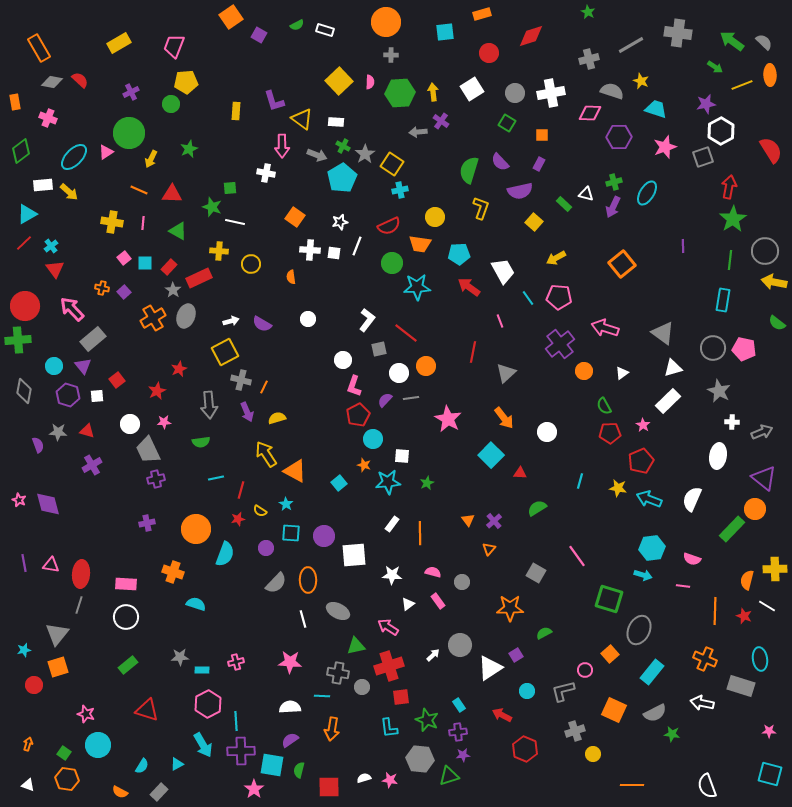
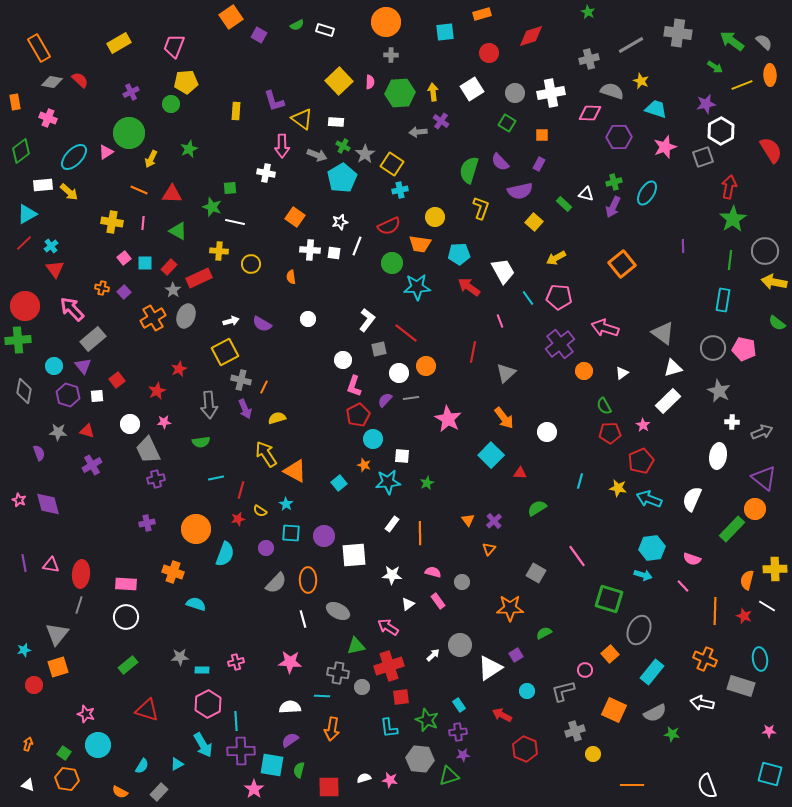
purple arrow at (247, 412): moved 2 px left, 3 px up
purple semicircle at (38, 445): moved 1 px right, 8 px down
pink line at (683, 586): rotated 40 degrees clockwise
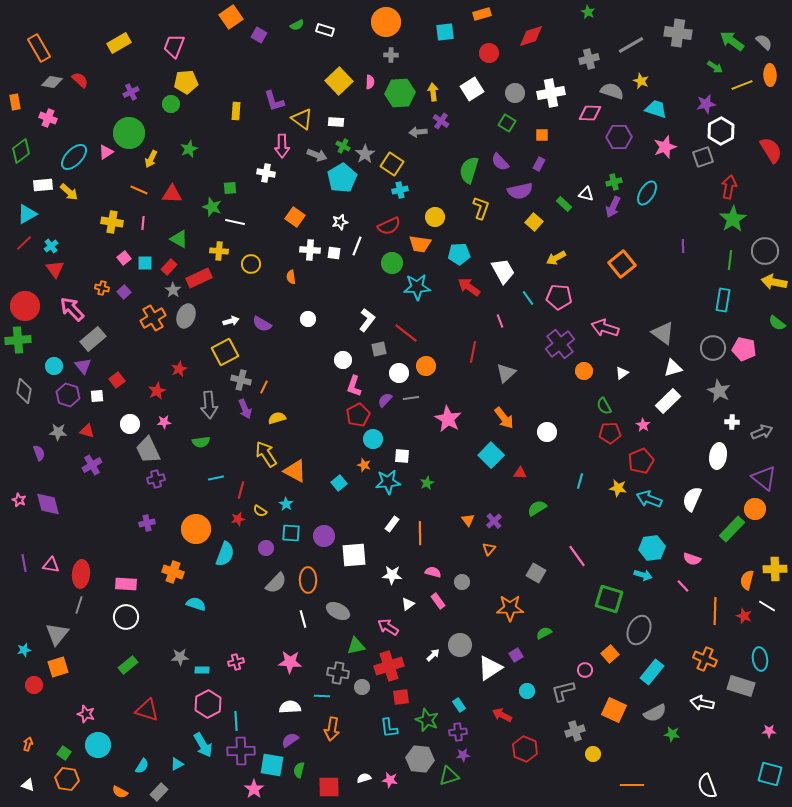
green triangle at (178, 231): moved 1 px right, 8 px down
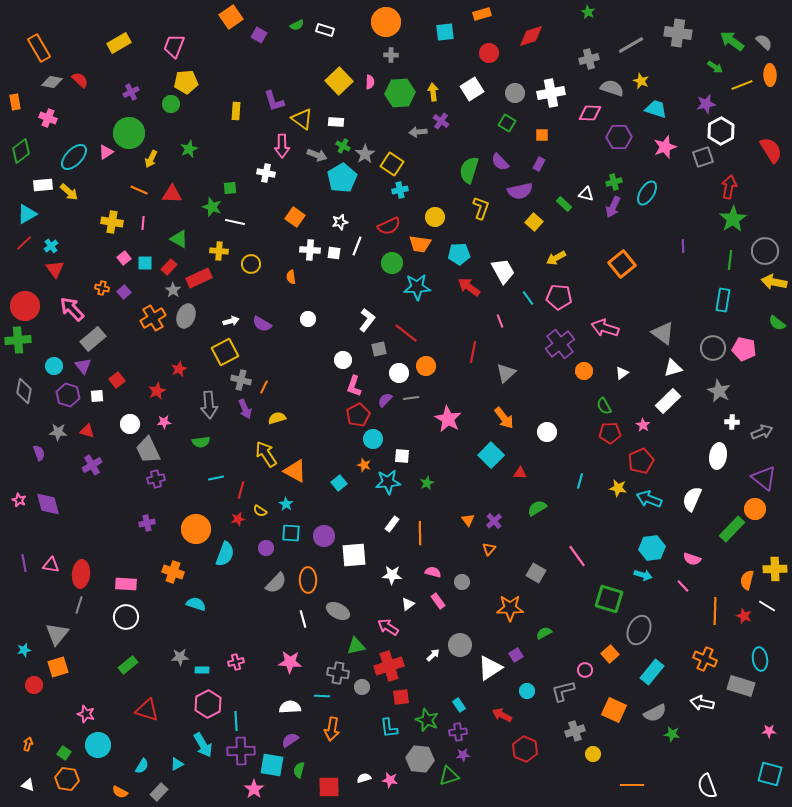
gray semicircle at (612, 91): moved 3 px up
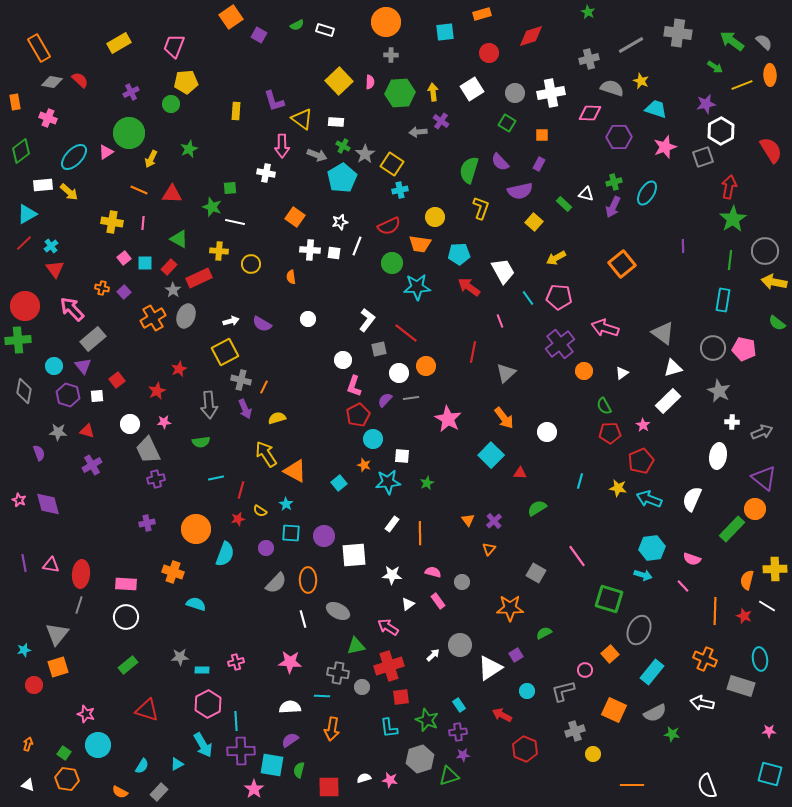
gray hexagon at (420, 759): rotated 24 degrees counterclockwise
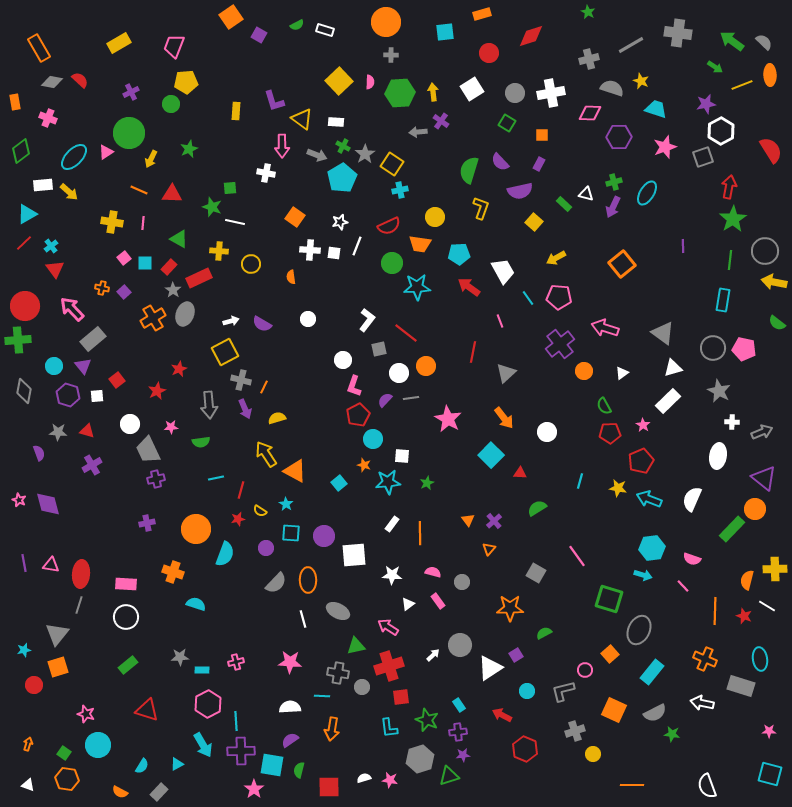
gray ellipse at (186, 316): moved 1 px left, 2 px up
pink star at (164, 422): moved 7 px right, 5 px down
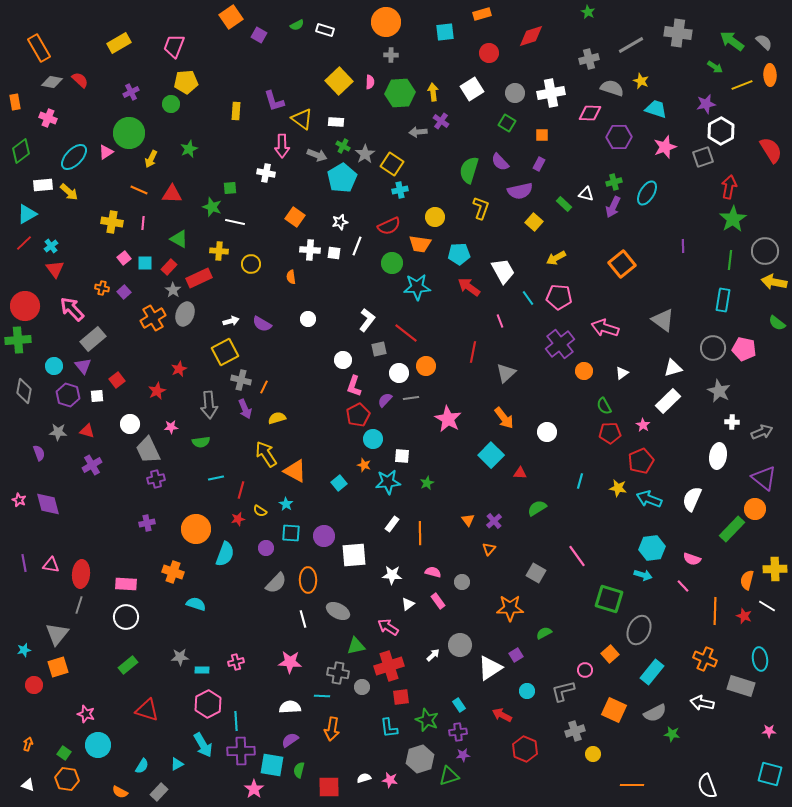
gray triangle at (663, 333): moved 13 px up
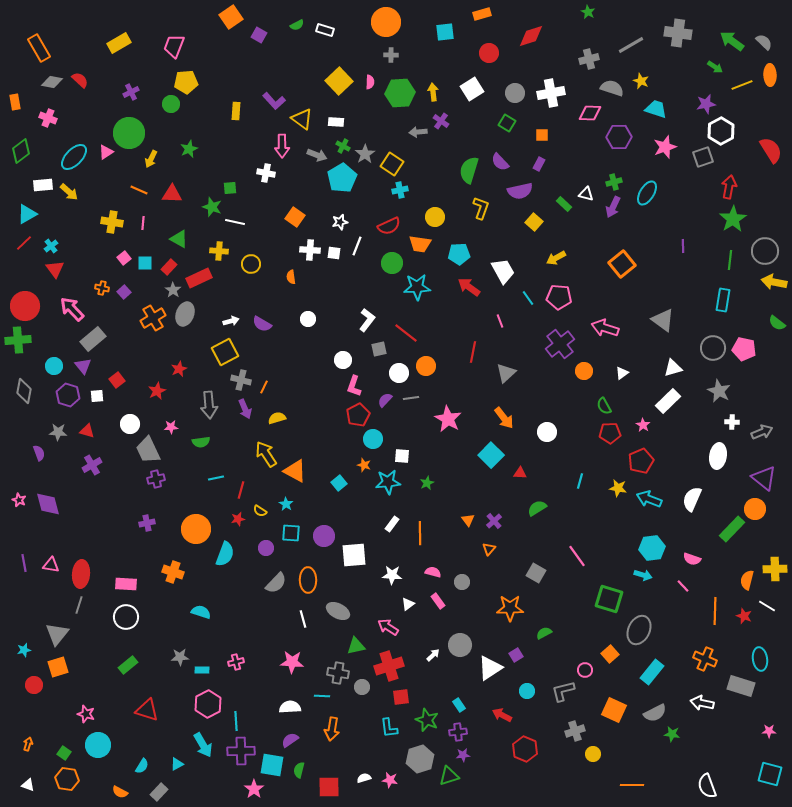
purple L-shape at (274, 101): rotated 25 degrees counterclockwise
cyan semicircle at (196, 604): moved 5 px right, 8 px down
pink star at (290, 662): moved 2 px right
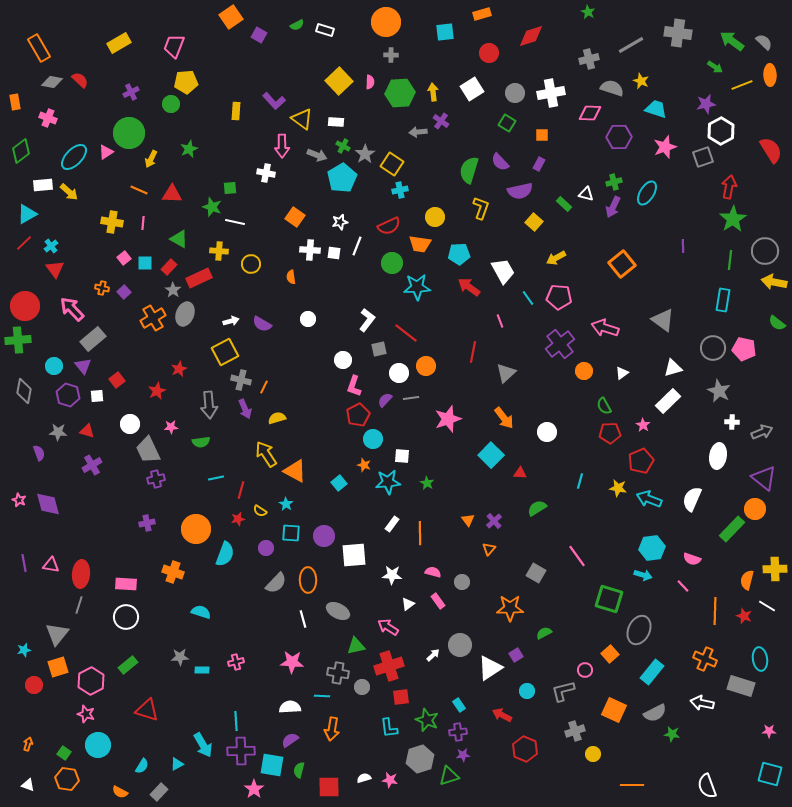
pink star at (448, 419): rotated 24 degrees clockwise
green star at (427, 483): rotated 16 degrees counterclockwise
pink hexagon at (208, 704): moved 117 px left, 23 px up
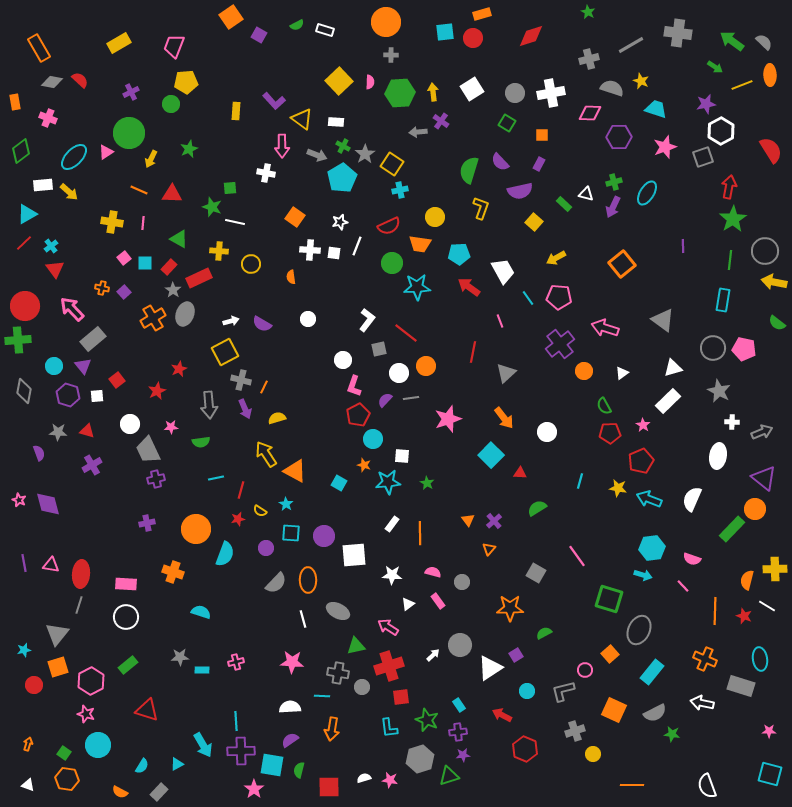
red circle at (489, 53): moved 16 px left, 15 px up
cyan square at (339, 483): rotated 21 degrees counterclockwise
